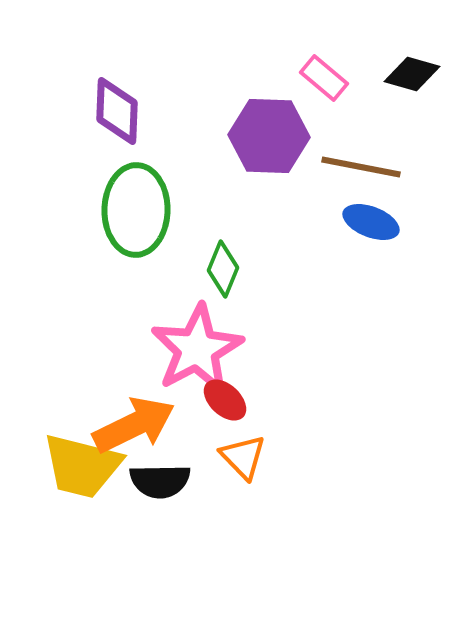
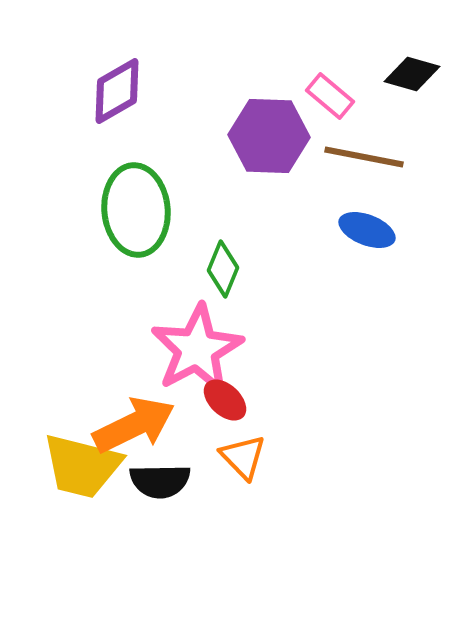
pink rectangle: moved 6 px right, 18 px down
purple diamond: moved 20 px up; rotated 58 degrees clockwise
brown line: moved 3 px right, 10 px up
green ellipse: rotated 6 degrees counterclockwise
blue ellipse: moved 4 px left, 8 px down
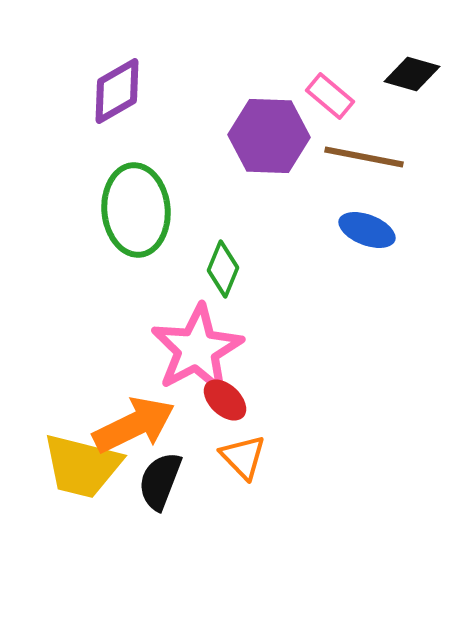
black semicircle: rotated 112 degrees clockwise
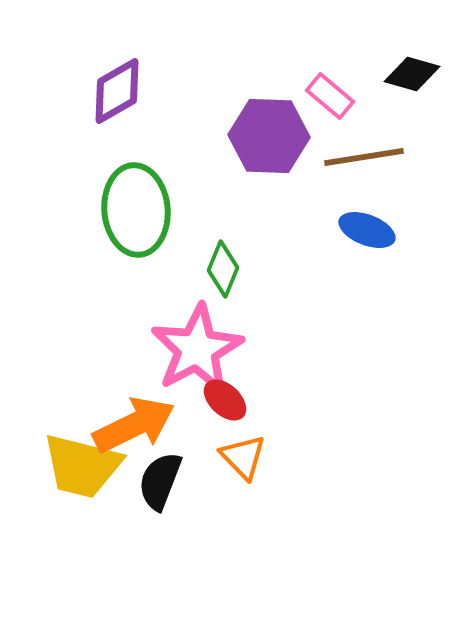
brown line: rotated 20 degrees counterclockwise
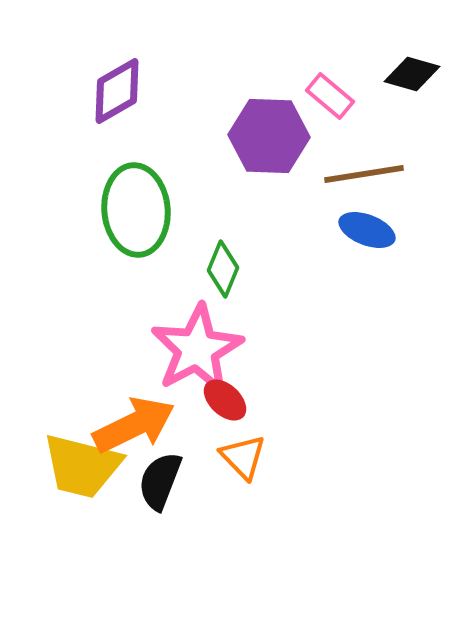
brown line: moved 17 px down
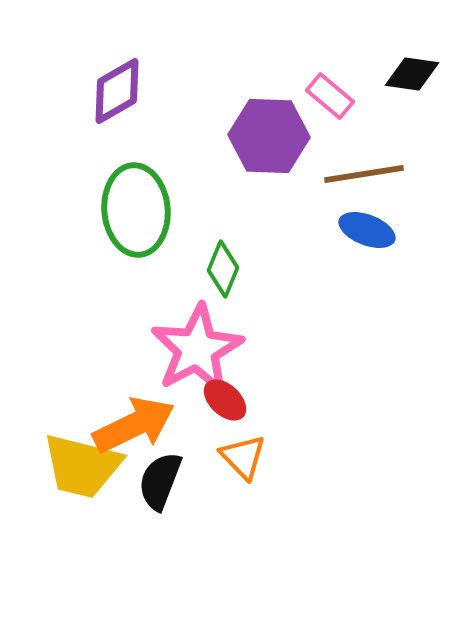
black diamond: rotated 8 degrees counterclockwise
